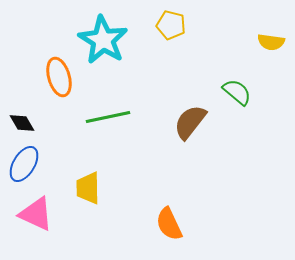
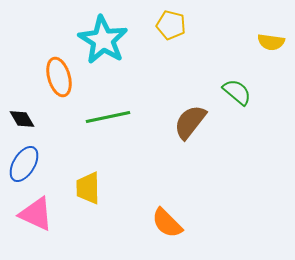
black diamond: moved 4 px up
orange semicircle: moved 2 px left, 1 px up; rotated 20 degrees counterclockwise
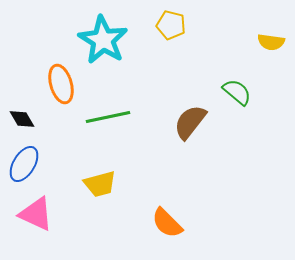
orange ellipse: moved 2 px right, 7 px down
yellow trapezoid: moved 12 px right, 4 px up; rotated 104 degrees counterclockwise
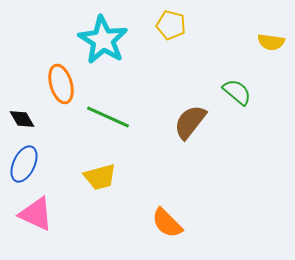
green line: rotated 36 degrees clockwise
blue ellipse: rotated 6 degrees counterclockwise
yellow trapezoid: moved 7 px up
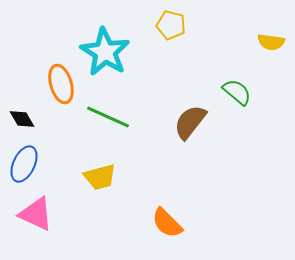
cyan star: moved 2 px right, 12 px down
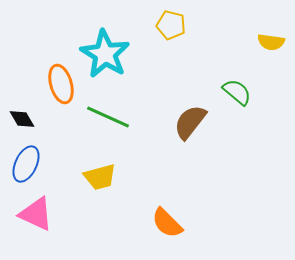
cyan star: moved 2 px down
blue ellipse: moved 2 px right
